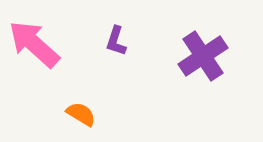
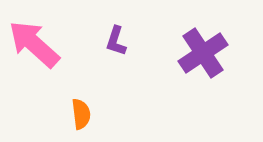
purple cross: moved 3 px up
orange semicircle: rotated 52 degrees clockwise
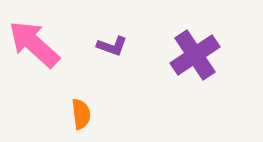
purple L-shape: moved 4 px left, 5 px down; rotated 88 degrees counterclockwise
purple cross: moved 8 px left, 2 px down
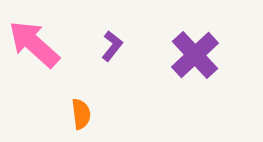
purple L-shape: rotated 72 degrees counterclockwise
purple cross: rotated 9 degrees counterclockwise
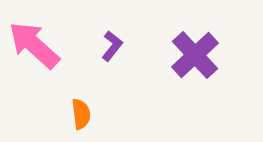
pink arrow: moved 1 px down
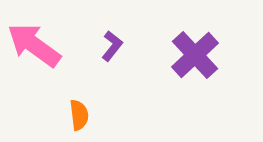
pink arrow: rotated 6 degrees counterclockwise
orange semicircle: moved 2 px left, 1 px down
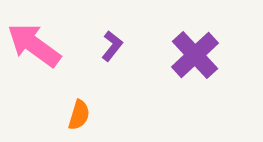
orange semicircle: rotated 24 degrees clockwise
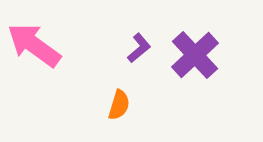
purple L-shape: moved 27 px right, 2 px down; rotated 12 degrees clockwise
orange semicircle: moved 40 px right, 10 px up
